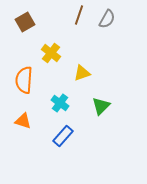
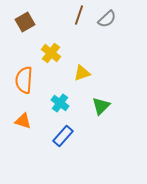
gray semicircle: rotated 18 degrees clockwise
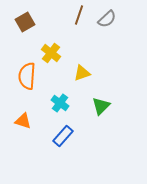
orange semicircle: moved 3 px right, 4 px up
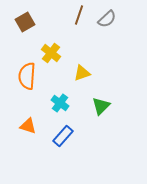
orange triangle: moved 5 px right, 5 px down
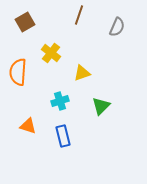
gray semicircle: moved 10 px right, 8 px down; rotated 24 degrees counterclockwise
orange semicircle: moved 9 px left, 4 px up
cyan cross: moved 2 px up; rotated 36 degrees clockwise
blue rectangle: rotated 55 degrees counterclockwise
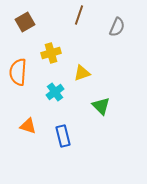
yellow cross: rotated 36 degrees clockwise
cyan cross: moved 5 px left, 9 px up; rotated 18 degrees counterclockwise
green triangle: rotated 30 degrees counterclockwise
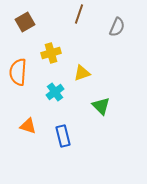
brown line: moved 1 px up
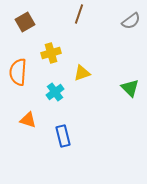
gray semicircle: moved 14 px right, 6 px up; rotated 30 degrees clockwise
green triangle: moved 29 px right, 18 px up
orange triangle: moved 6 px up
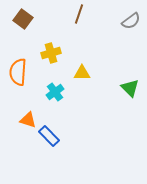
brown square: moved 2 px left, 3 px up; rotated 24 degrees counterclockwise
yellow triangle: rotated 18 degrees clockwise
blue rectangle: moved 14 px left; rotated 30 degrees counterclockwise
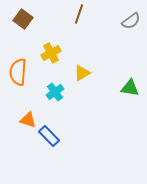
yellow cross: rotated 12 degrees counterclockwise
yellow triangle: rotated 30 degrees counterclockwise
green triangle: rotated 36 degrees counterclockwise
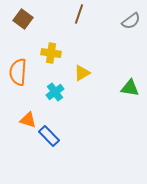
yellow cross: rotated 36 degrees clockwise
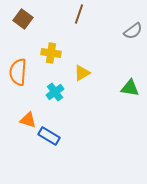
gray semicircle: moved 2 px right, 10 px down
blue rectangle: rotated 15 degrees counterclockwise
